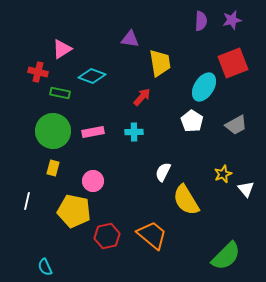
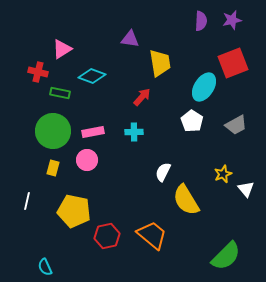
pink circle: moved 6 px left, 21 px up
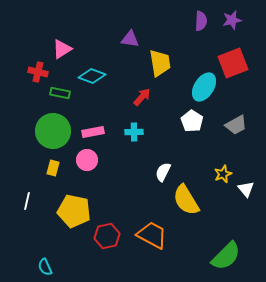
orange trapezoid: rotated 12 degrees counterclockwise
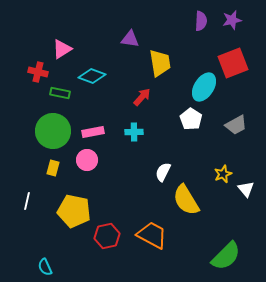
white pentagon: moved 1 px left, 2 px up
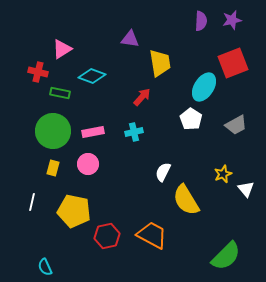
cyan cross: rotated 12 degrees counterclockwise
pink circle: moved 1 px right, 4 px down
white line: moved 5 px right, 1 px down
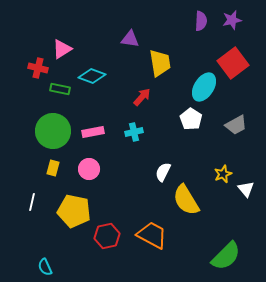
red square: rotated 16 degrees counterclockwise
red cross: moved 4 px up
green rectangle: moved 4 px up
pink circle: moved 1 px right, 5 px down
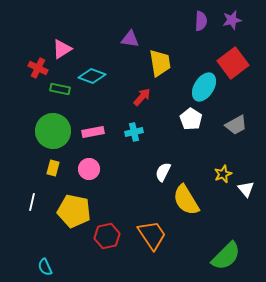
red cross: rotated 12 degrees clockwise
orange trapezoid: rotated 28 degrees clockwise
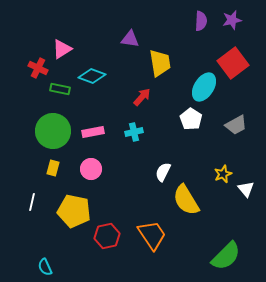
pink circle: moved 2 px right
